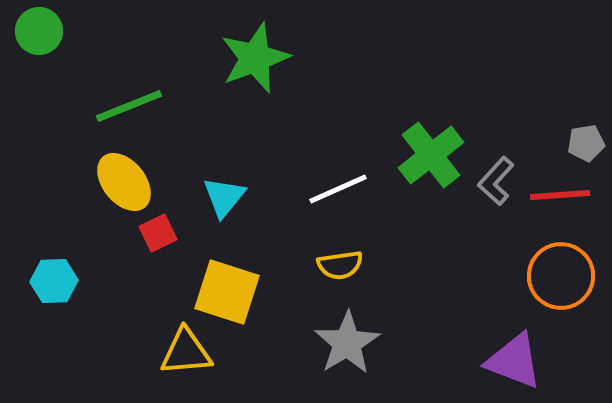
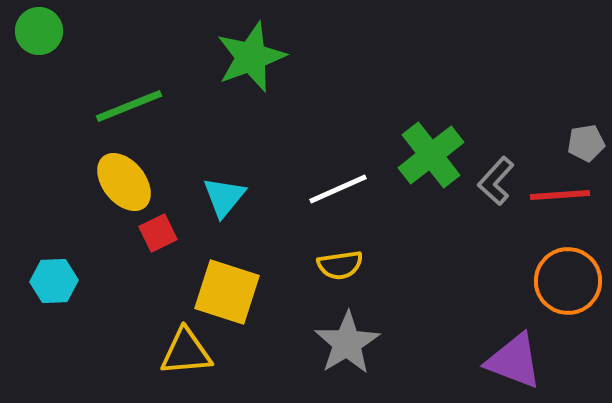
green star: moved 4 px left, 1 px up
orange circle: moved 7 px right, 5 px down
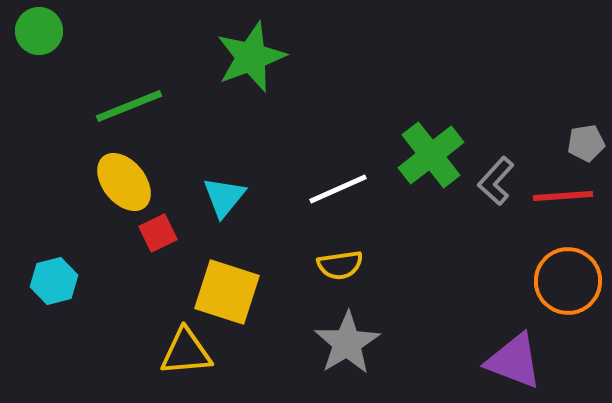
red line: moved 3 px right, 1 px down
cyan hexagon: rotated 12 degrees counterclockwise
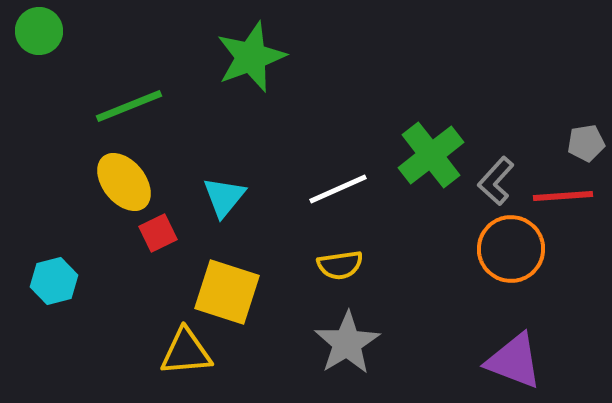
orange circle: moved 57 px left, 32 px up
